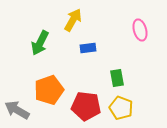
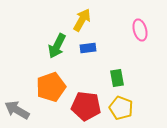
yellow arrow: moved 9 px right
green arrow: moved 17 px right, 3 px down
orange pentagon: moved 2 px right, 3 px up
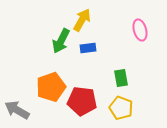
green arrow: moved 4 px right, 5 px up
green rectangle: moved 4 px right
red pentagon: moved 4 px left, 5 px up
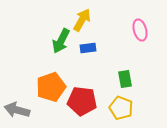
green rectangle: moved 4 px right, 1 px down
gray arrow: rotated 15 degrees counterclockwise
